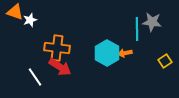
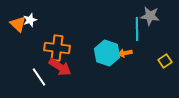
orange triangle: moved 3 px right, 12 px down; rotated 24 degrees clockwise
gray star: moved 2 px left, 6 px up
cyan hexagon: rotated 10 degrees counterclockwise
white line: moved 4 px right
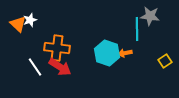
white line: moved 4 px left, 10 px up
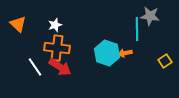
white star: moved 25 px right, 5 px down
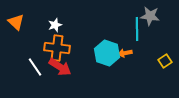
orange triangle: moved 2 px left, 2 px up
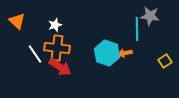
orange triangle: moved 1 px right, 1 px up
white line: moved 13 px up
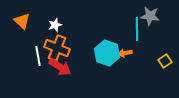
orange triangle: moved 5 px right
orange cross: rotated 15 degrees clockwise
white line: moved 3 px right, 2 px down; rotated 24 degrees clockwise
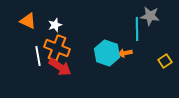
orange triangle: moved 6 px right; rotated 18 degrees counterclockwise
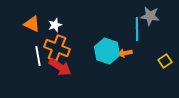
orange triangle: moved 4 px right, 3 px down
cyan hexagon: moved 2 px up
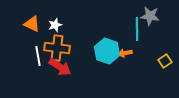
orange cross: rotated 15 degrees counterclockwise
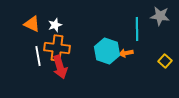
gray star: moved 10 px right
orange arrow: moved 1 px right
yellow square: rotated 16 degrees counterclockwise
red arrow: rotated 40 degrees clockwise
